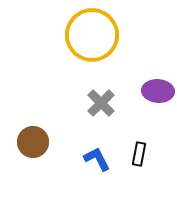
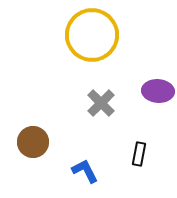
blue L-shape: moved 12 px left, 12 px down
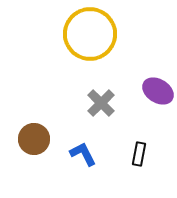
yellow circle: moved 2 px left, 1 px up
purple ellipse: rotated 28 degrees clockwise
brown circle: moved 1 px right, 3 px up
blue L-shape: moved 2 px left, 17 px up
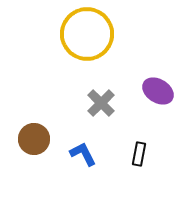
yellow circle: moved 3 px left
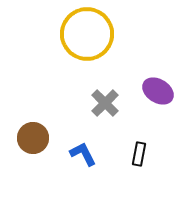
gray cross: moved 4 px right
brown circle: moved 1 px left, 1 px up
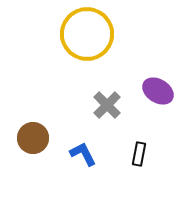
gray cross: moved 2 px right, 2 px down
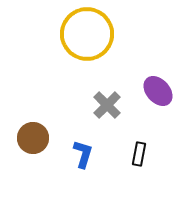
purple ellipse: rotated 16 degrees clockwise
blue L-shape: rotated 44 degrees clockwise
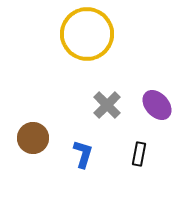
purple ellipse: moved 1 px left, 14 px down
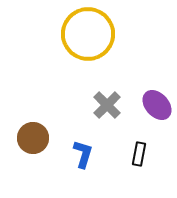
yellow circle: moved 1 px right
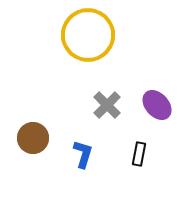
yellow circle: moved 1 px down
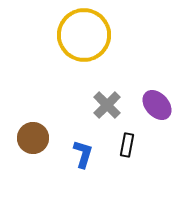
yellow circle: moved 4 px left
black rectangle: moved 12 px left, 9 px up
